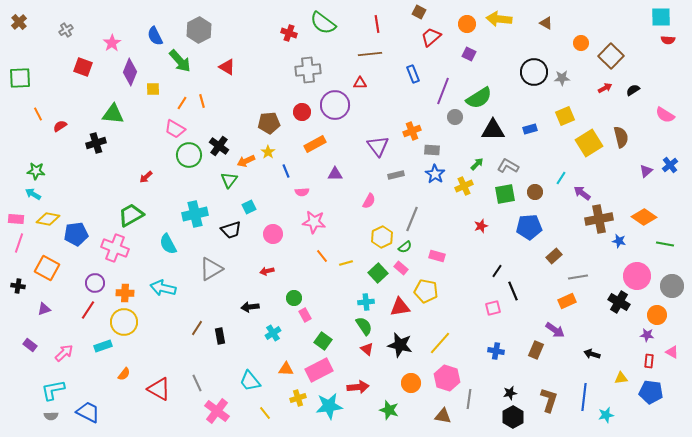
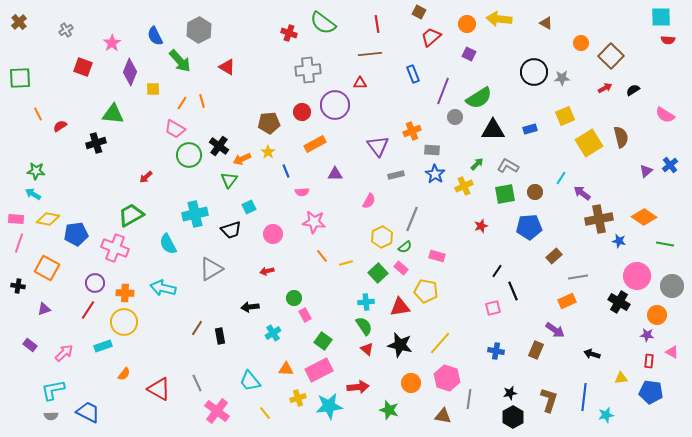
orange arrow at (246, 161): moved 4 px left, 2 px up
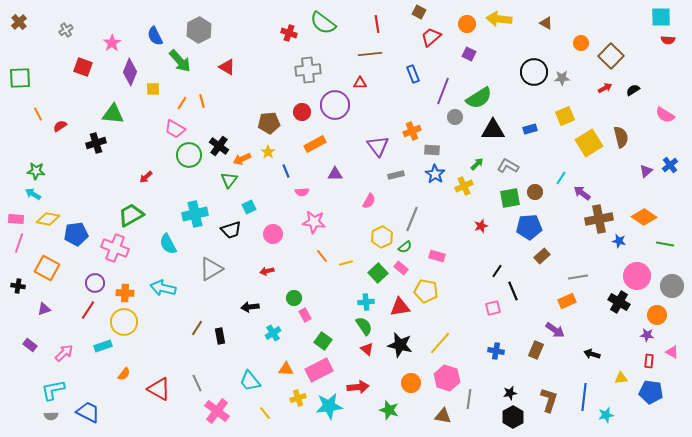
green square at (505, 194): moved 5 px right, 4 px down
brown rectangle at (554, 256): moved 12 px left
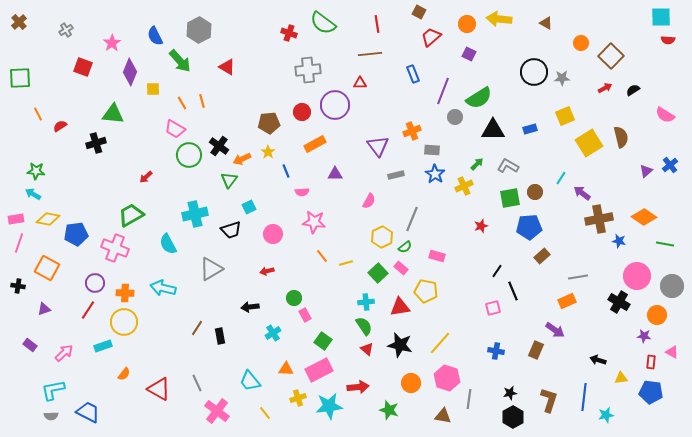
orange line at (182, 103): rotated 64 degrees counterclockwise
pink rectangle at (16, 219): rotated 14 degrees counterclockwise
purple star at (647, 335): moved 3 px left, 1 px down
black arrow at (592, 354): moved 6 px right, 6 px down
red rectangle at (649, 361): moved 2 px right, 1 px down
